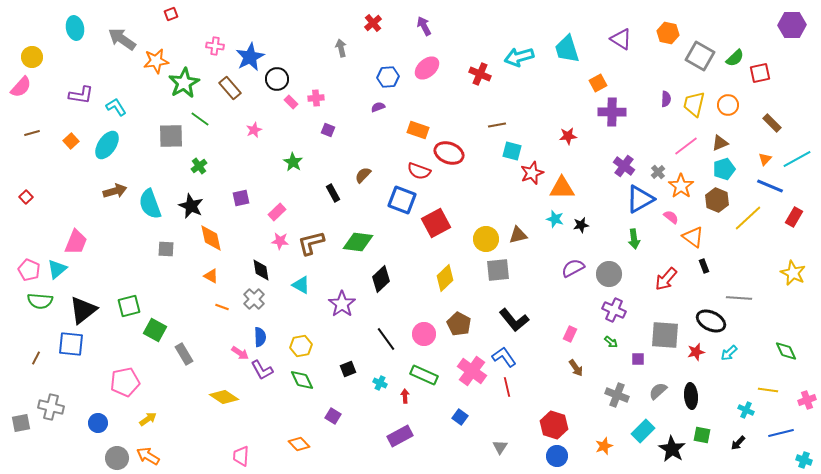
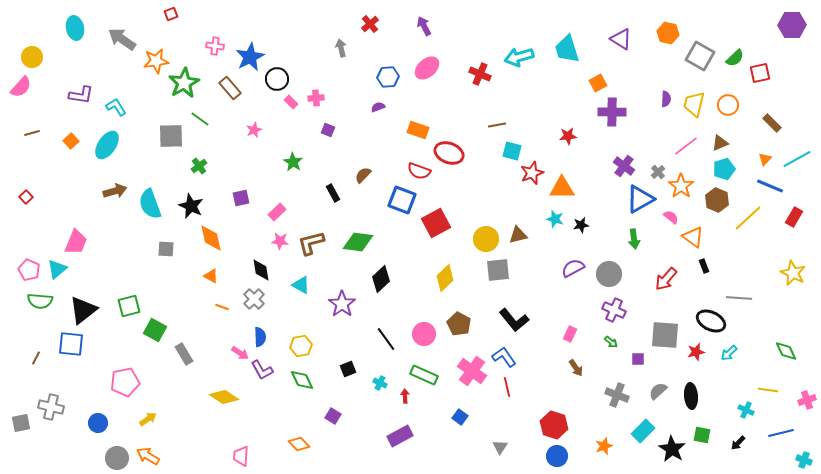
red cross at (373, 23): moved 3 px left, 1 px down
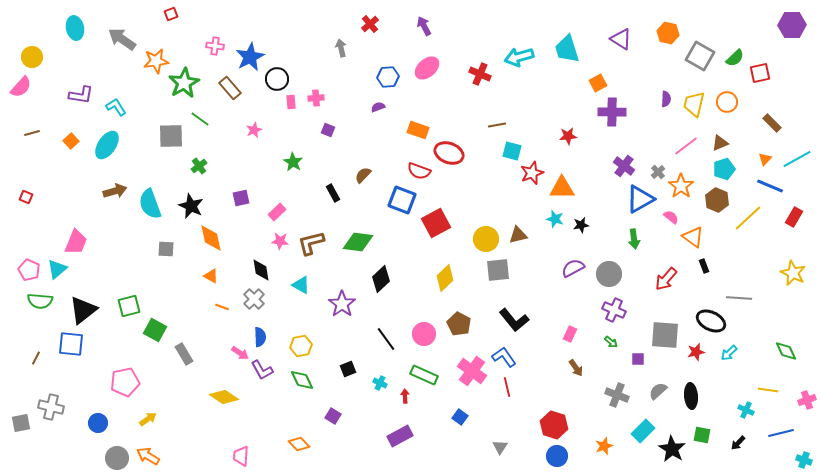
pink rectangle at (291, 102): rotated 40 degrees clockwise
orange circle at (728, 105): moved 1 px left, 3 px up
red square at (26, 197): rotated 24 degrees counterclockwise
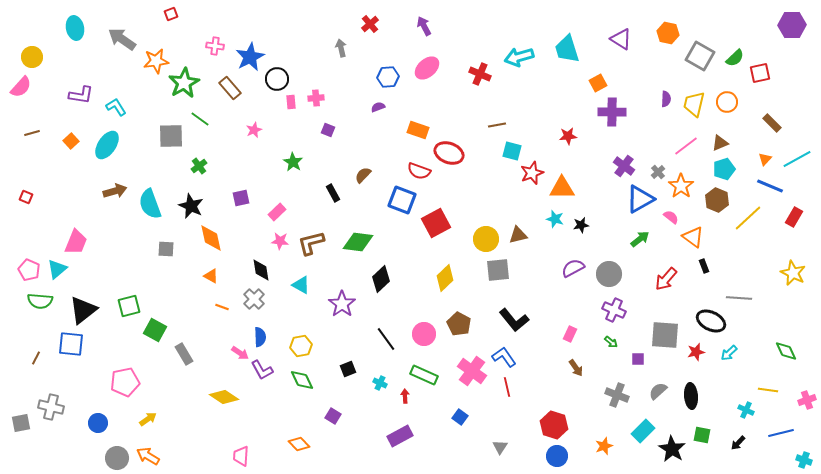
green arrow at (634, 239): moved 6 px right; rotated 120 degrees counterclockwise
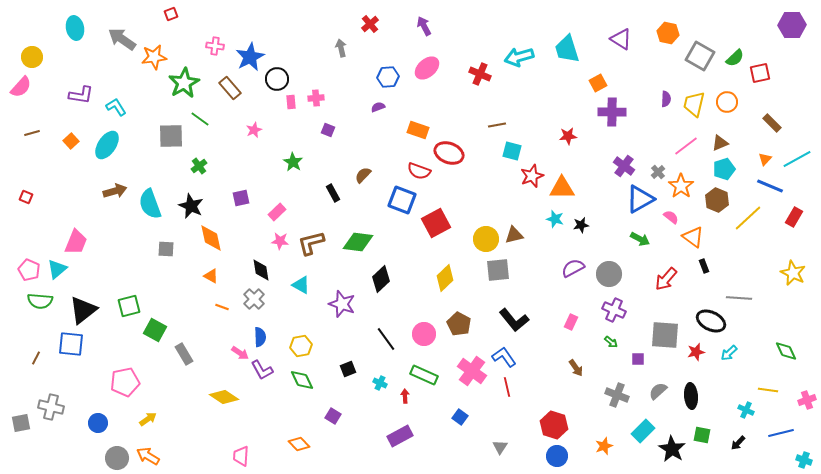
orange star at (156, 61): moved 2 px left, 4 px up
red star at (532, 173): moved 3 px down
brown triangle at (518, 235): moved 4 px left
green arrow at (640, 239): rotated 66 degrees clockwise
purple star at (342, 304): rotated 16 degrees counterclockwise
pink rectangle at (570, 334): moved 1 px right, 12 px up
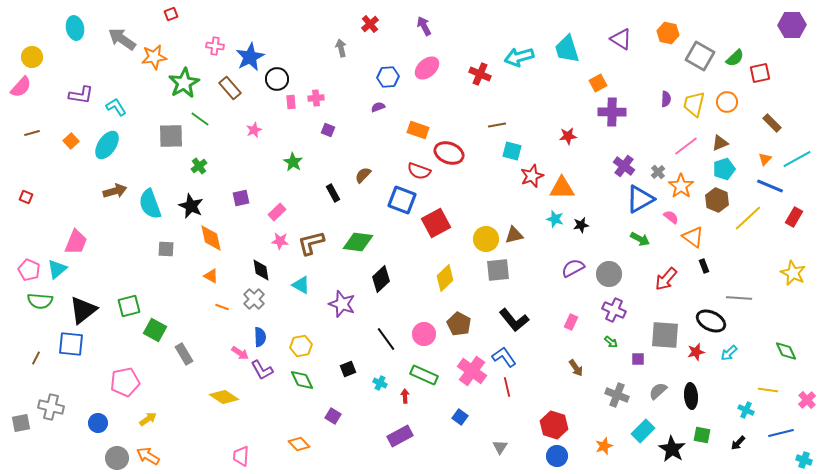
pink cross at (807, 400): rotated 24 degrees counterclockwise
